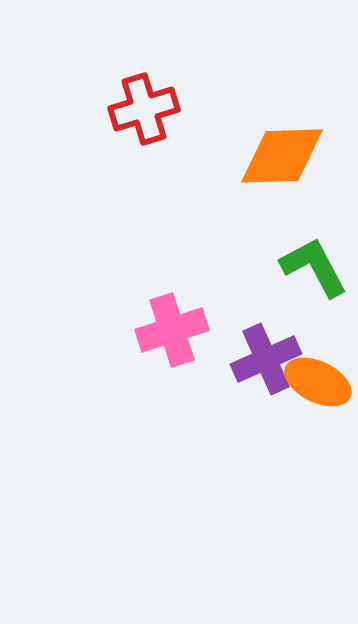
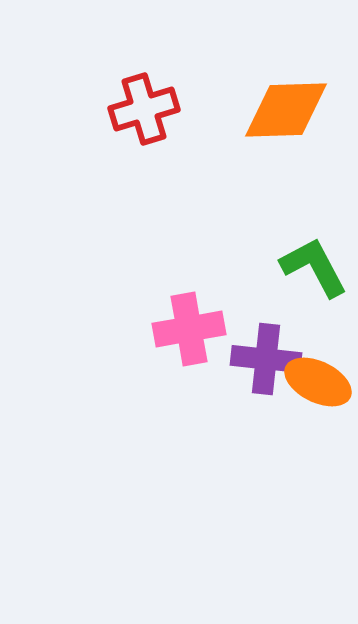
orange diamond: moved 4 px right, 46 px up
pink cross: moved 17 px right, 1 px up; rotated 8 degrees clockwise
purple cross: rotated 30 degrees clockwise
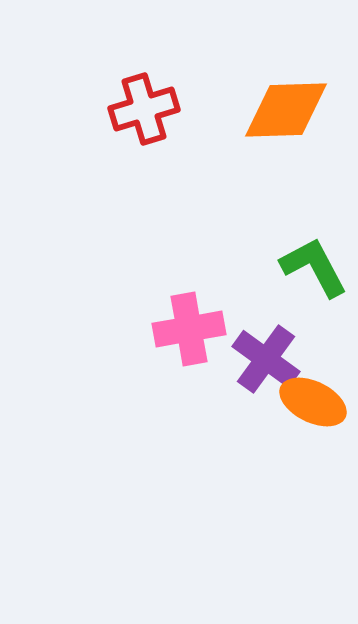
purple cross: rotated 30 degrees clockwise
orange ellipse: moved 5 px left, 20 px down
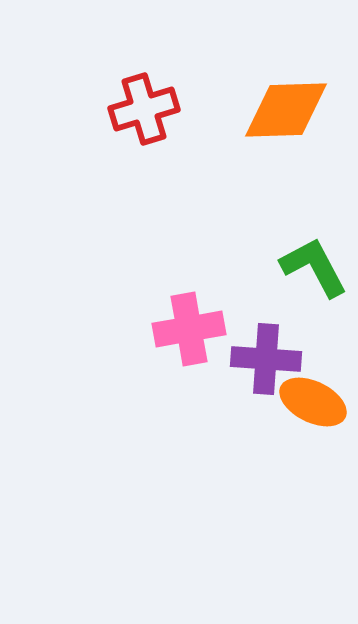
purple cross: rotated 32 degrees counterclockwise
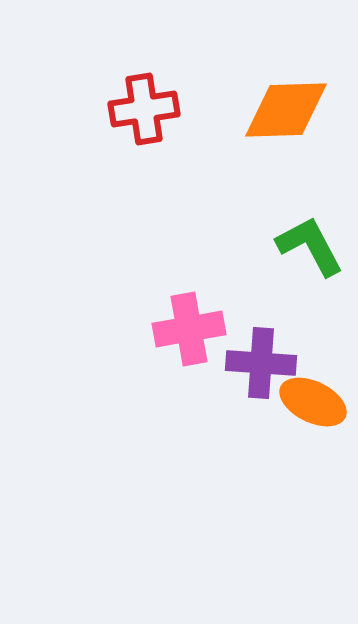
red cross: rotated 8 degrees clockwise
green L-shape: moved 4 px left, 21 px up
purple cross: moved 5 px left, 4 px down
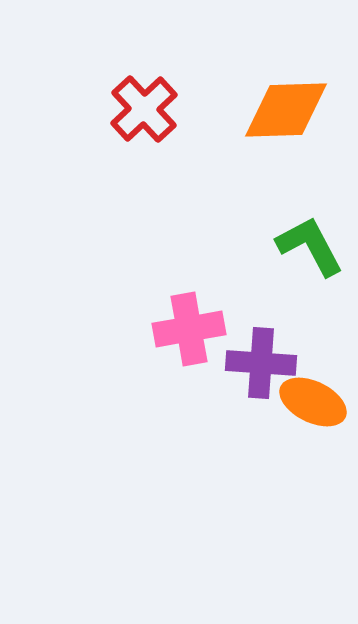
red cross: rotated 34 degrees counterclockwise
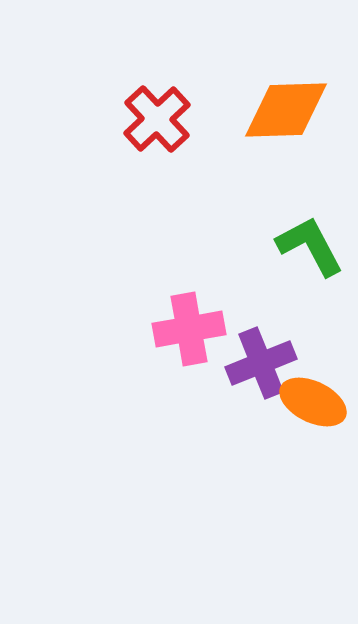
red cross: moved 13 px right, 10 px down
purple cross: rotated 26 degrees counterclockwise
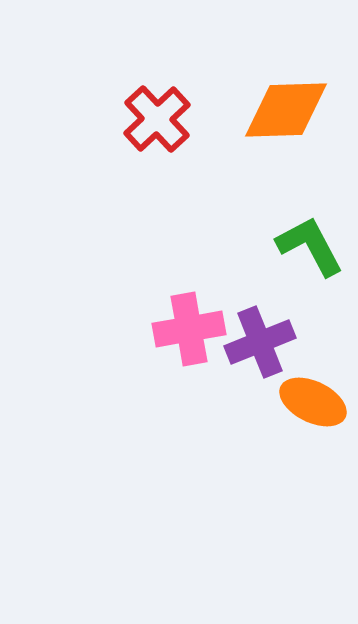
purple cross: moved 1 px left, 21 px up
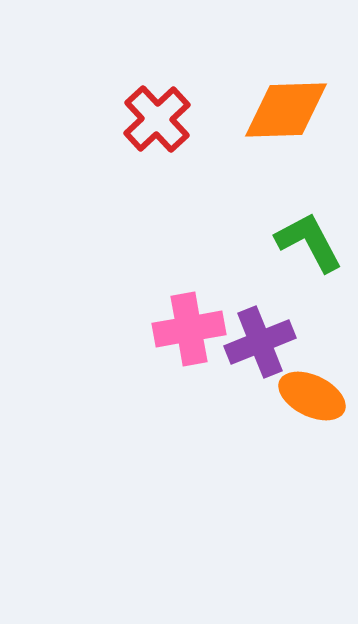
green L-shape: moved 1 px left, 4 px up
orange ellipse: moved 1 px left, 6 px up
